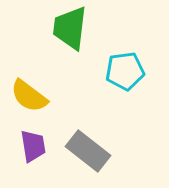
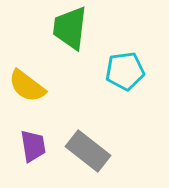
yellow semicircle: moved 2 px left, 10 px up
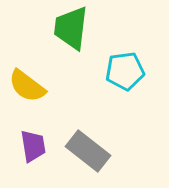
green trapezoid: moved 1 px right
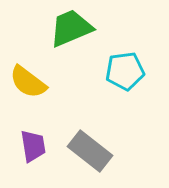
green trapezoid: rotated 60 degrees clockwise
yellow semicircle: moved 1 px right, 4 px up
gray rectangle: moved 2 px right
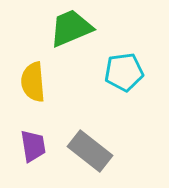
cyan pentagon: moved 1 px left, 1 px down
yellow semicircle: moved 5 px right; rotated 48 degrees clockwise
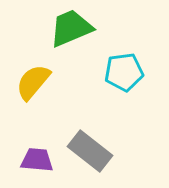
yellow semicircle: rotated 45 degrees clockwise
purple trapezoid: moved 4 px right, 14 px down; rotated 76 degrees counterclockwise
